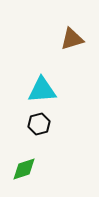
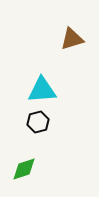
black hexagon: moved 1 px left, 2 px up
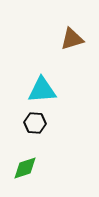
black hexagon: moved 3 px left, 1 px down; rotated 20 degrees clockwise
green diamond: moved 1 px right, 1 px up
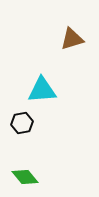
black hexagon: moved 13 px left; rotated 15 degrees counterclockwise
green diamond: moved 9 px down; rotated 68 degrees clockwise
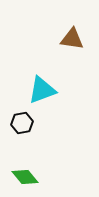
brown triangle: rotated 25 degrees clockwise
cyan triangle: rotated 16 degrees counterclockwise
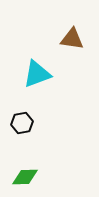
cyan triangle: moved 5 px left, 16 px up
green diamond: rotated 52 degrees counterclockwise
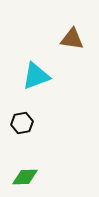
cyan triangle: moved 1 px left, 2 px down
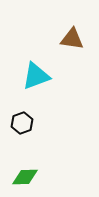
black hexagon: rotated 10 degrees counterclockwise
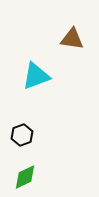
black hexagon: moved 12 px down
green diamond: rotated 24 degrees counterclockwise
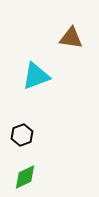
brown triangle: moved 1 px left, 1 px up
